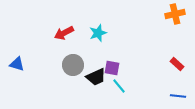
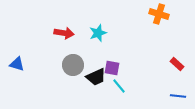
orange cross: moved 16 px left; rotated 30 degrees clockwise
red arrow: rotated 144 degrees counterclockwise
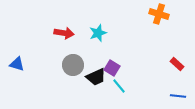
purple square: rotated 21 degrees clockwise
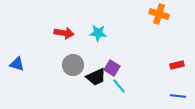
cyan star: rotated 24 degrees clockwise
red rectangle: moved 1 px down; rotated 56 degrees counterclockwise
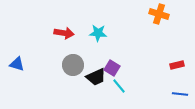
blue line: moved 2 px right, 2 px up
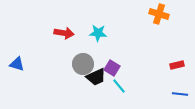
gray circle: moved 10 px right, 1 px up
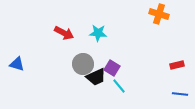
red arrow: rotated 18 degrees clockwise
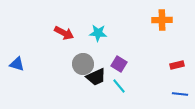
orange cross: moved 3 px right, 6 px down; rotated 18 degrees counterclockwise
purple square: moved 7 px right, 4 px up
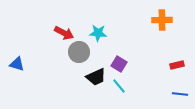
gray circle: moved 4 px left, 12 px up
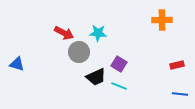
cyan line: rotated 28 degrees counterclockwise
